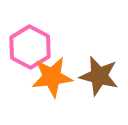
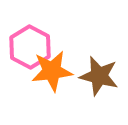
orange star: moved 6 px up
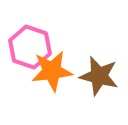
pink hexagon: rotated 9 degrees counterclockwise
